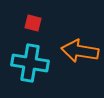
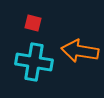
cyan cross: moved 4 px right, 1 px up
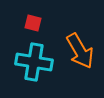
orange arrow: rotated 129 degrees counterclockwise
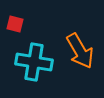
red square: moved 18 px left, 1 px down
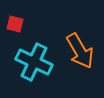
cyan cross: rotated 15 degrees clockwise
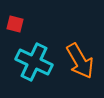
orange arrow: moved 10 px down
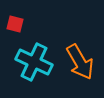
orange arrow: moved 1 px down
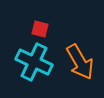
red square: moved 25 px right, 5 px down
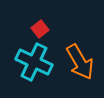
red square: rotated 36 degrees clockwise
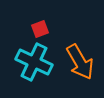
red square: rotated 18 degrees clockwise
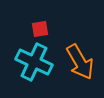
red square: rotated 12 degrees clockwise
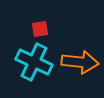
orange arrow: rotated 54 degrees counterclockwise
